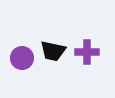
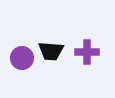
black trapezoid: moved 2 px left; rotated 8 degrees counterclockwise
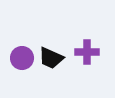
black trapezoid: moved 7 px down; rotated 20 degrees clockwise
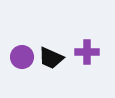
purple circle: moved 1 px up
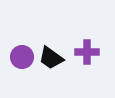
black trapezoid: rotated 12 degrees clockwise
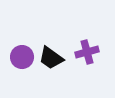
purple cross: rotated 15 degrees counterclockwise
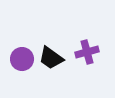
purple circle: moved 2 px down
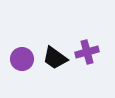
black trapezoid: moved 4 px right
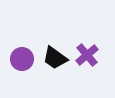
purple cross: moved 3 px down; rotated 25 degrees counterclockwise
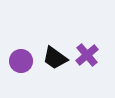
purple circle: moved 1 px left, 2 px down
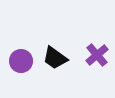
purple cross: moved 10 px right
